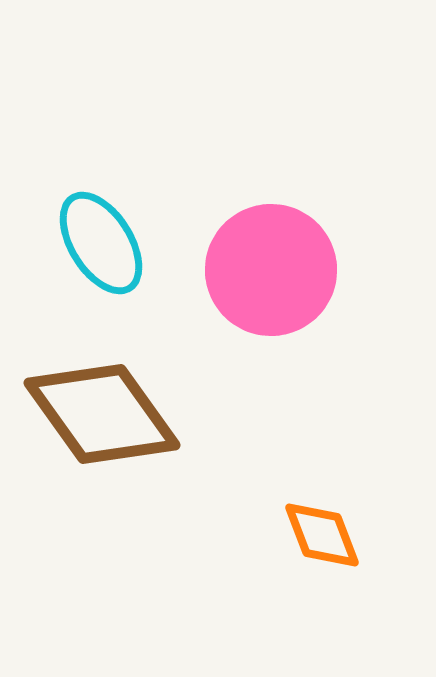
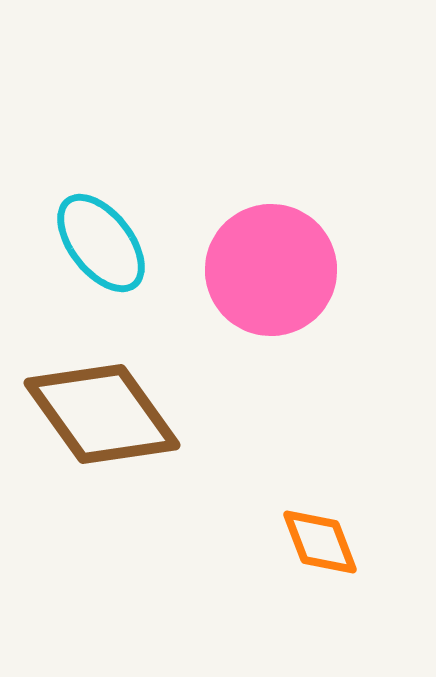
cyan ellipse: rotated 6 degrees counterclockwise
orange diamond: moved 2 px left, 7 px down
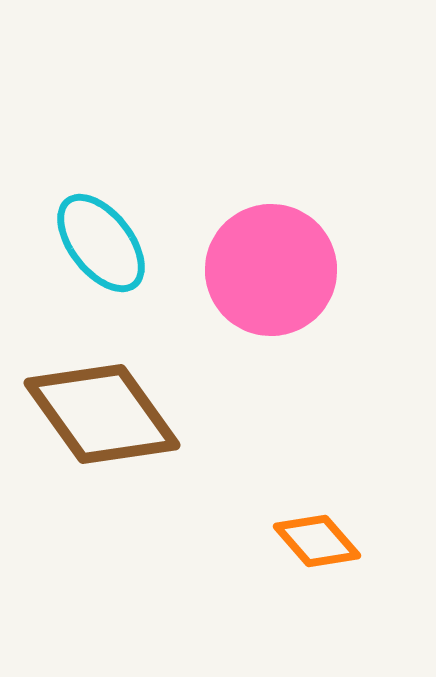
orange diamond: moved 3 px left, 1 px up; rotated 20 degrees counterclockwise
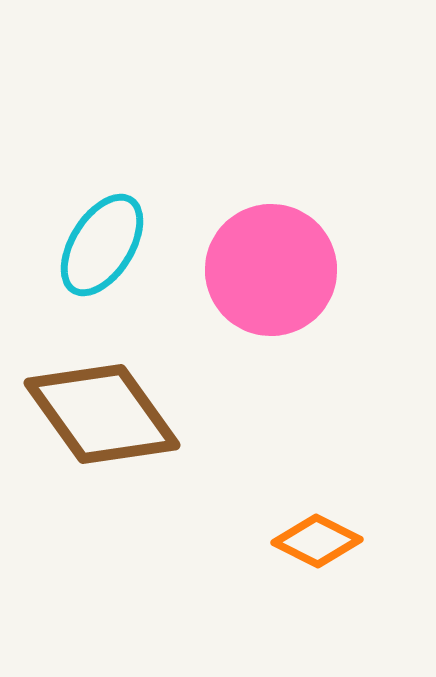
cyan ellipse: moved 1 px right, 2 px down; rotated 70 degrees clockwise
orange diamond: rotated 22 degrees counterclockwise
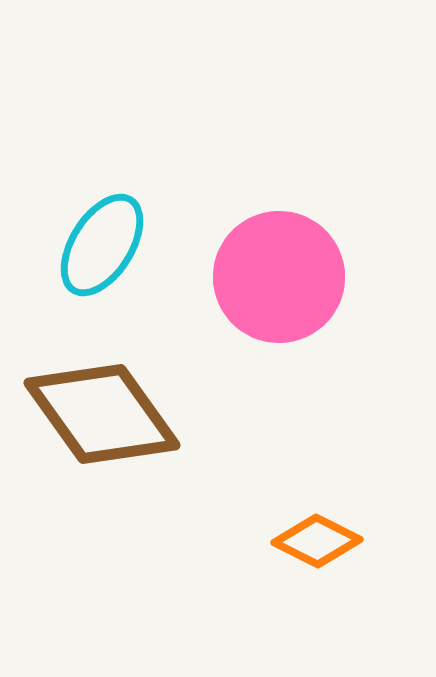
pink circle: moved 8 px right, 7 px down
